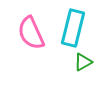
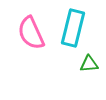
green triangle: moved 6 px right, 2 px down; rotated 24 degrees clockwise
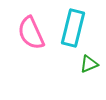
green triangle: rotated 18 degrees counterclockwise
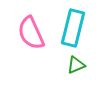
green triangle: moved 13 px left, 1 px down
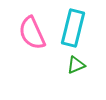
pink semicircle: moved 1 px right
